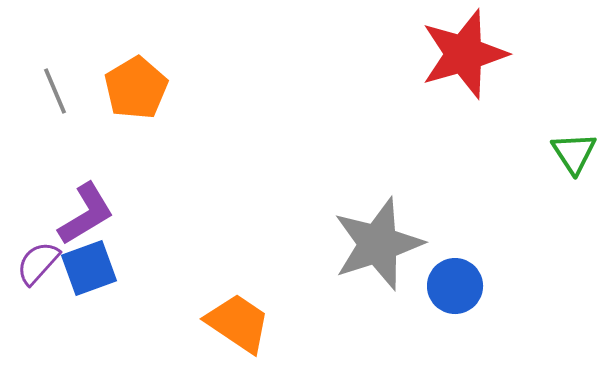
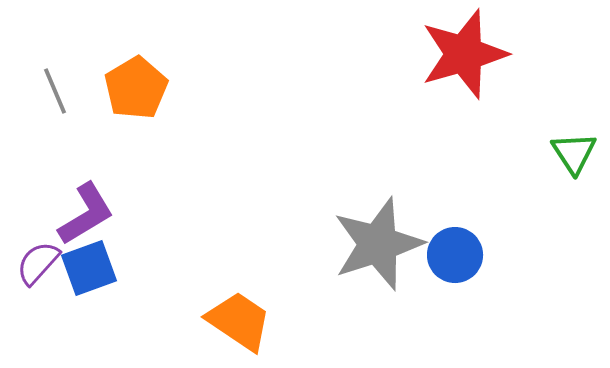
blue circle: moved 31 px up
orange trapezoid: moved 1 px right, 2 px up
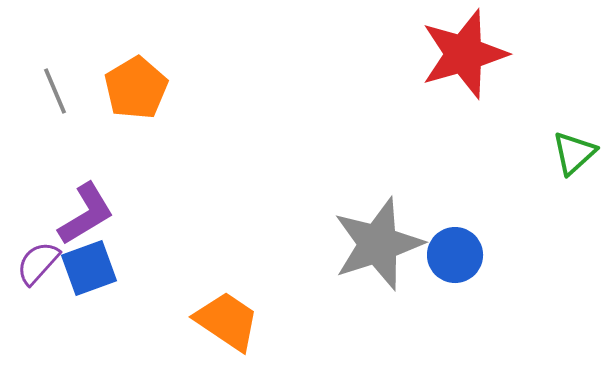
green triangle: rotated 21 degrees clockwise
orange trapezoid: moved 12 px left
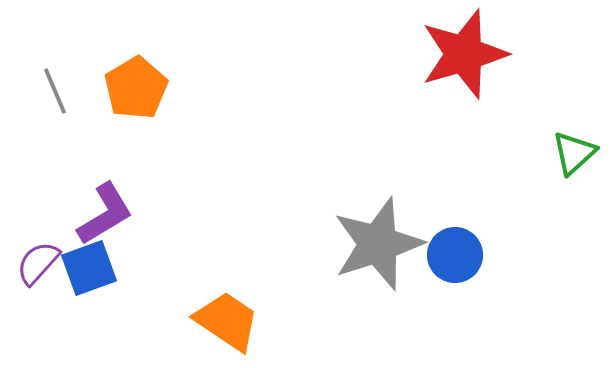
purple L-shape: moved 19 px right
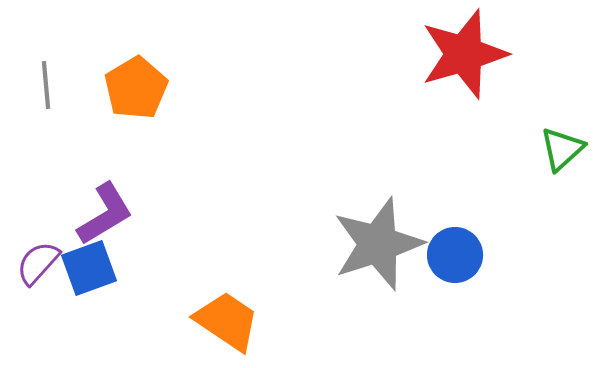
gray line: moved 9 px left, 6 px up; rotated 18 degrees clockwise
green triangle: moved 12 px left, 4 px up
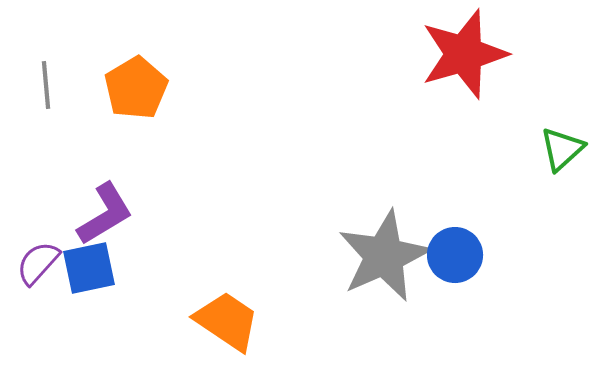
gray star: moved 6 px right, 12 px down; rotated 6 degrees counterclockwise
blue square: rotated 8 degrees clockwise
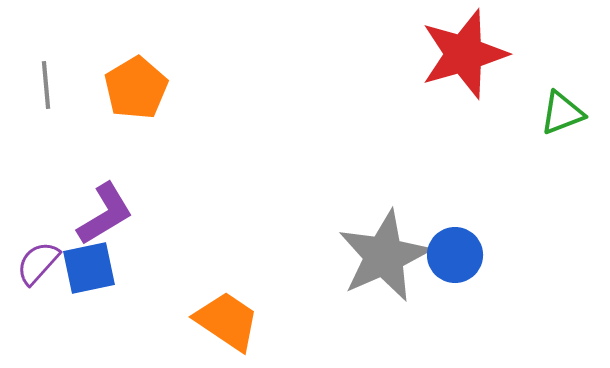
green triangle: moved 36 px up; rotated 21 degrees clockwise
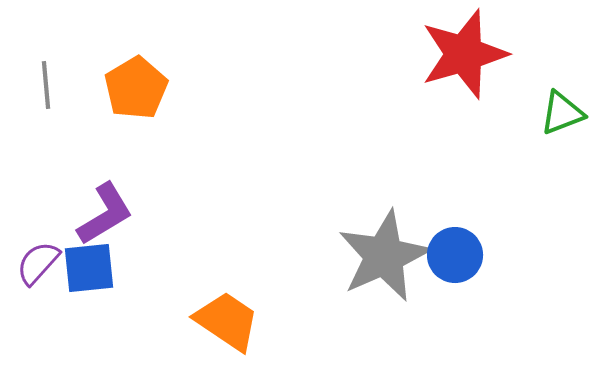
blue square: rotated 6 degrees clockwise
